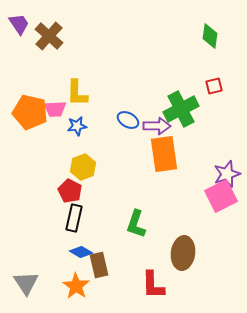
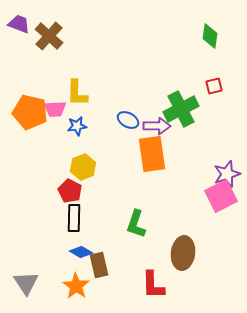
purple trapezoid: rotated 35 degrees counterclockwise
orange rectangle: moved 12 px left
black rectangle: rotated 12 degrees counterclockwise
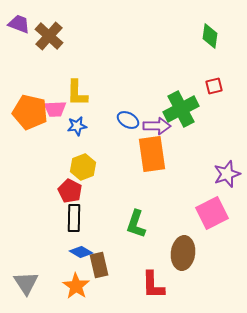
pink square: moved 9 px left, 17 px down
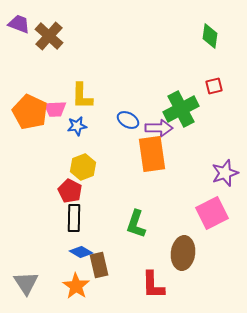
yellow L-shape: moved 5 px right, 3 px down
orange pentagon: rotated 12 degrees clockwise
purple arrow: moved 2 px right, 2 px down
purple star: moved 2 px left, 1 px up
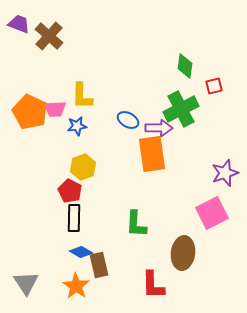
green diamond: moved 25 px left, 30 px down
green L-shape: rotated 16 degrees counterclockwise
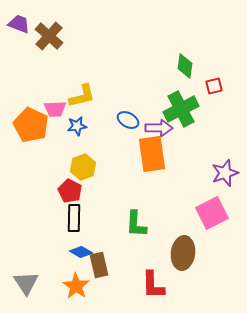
yellow L-shape: rotated 104 degrees counterclockwise
orange pentagon: moved 1 px right, 13 px down
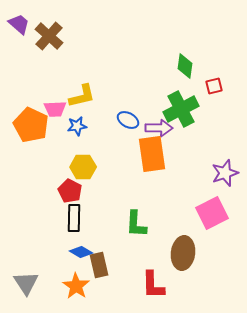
purple trapezoid: rotated 20 degrees clockwise
yellow hexagon: rotated 20 degrees clockwise
